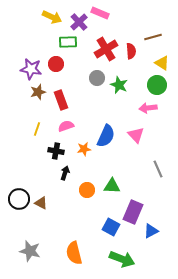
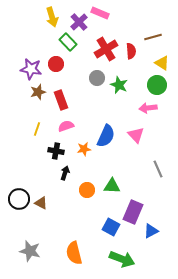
yellow arrow: rotated 48 degrees clockwise
green rectangle: rotated 48 degrees clockwise
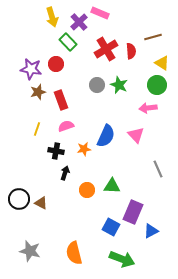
gray circle: moved 7 px down
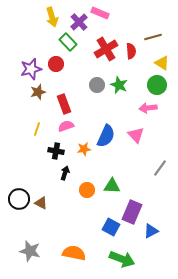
purple star: rotated 25 degrees counterclockwise
red rectangle: moved 3 px right, 4 px down
gray line: moved 2 px right, 1 px up; rotated 60 degrees clockwise
purple rectangle: moved 1 px left
orange semicircle: rotated 115 degrees clockwise
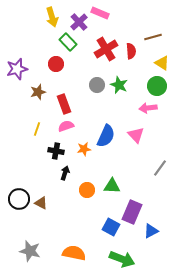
purple star: moved 14 px left
green circle: moved 1 px down
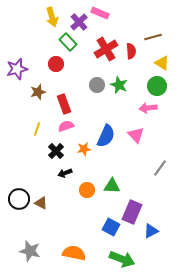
black cross: rotated 35 degrees clockwise
black arrow: rotated 128 degrees counterclockwise
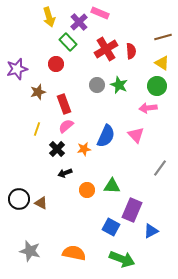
yellow arrow: moved 3 px left
brown line: moved 10 px right
pink semicircle: rotated 21 degrees counterclockwise
black cross: moved 1 px right, 2 px up
purple rectangle: moved 2 px up
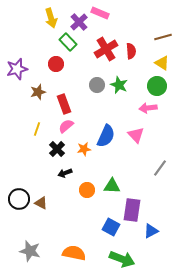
yellow arrow: moved 2 px right, 1 px down
purple rectangle: rotated 15 degrees counterclockwise
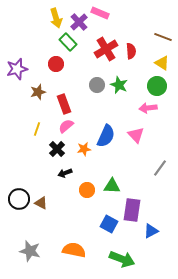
yellow arrow: moved 5 px right
brown line: rotated 36 degrees clockwise
blue square: moved 2 px left, 3 px up
orange semicircle: moved 3 px up
